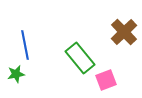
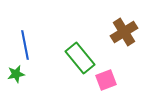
brown cross: rotated 12 degrees clockwise
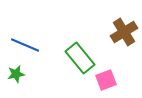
blue line: rotated 56 degrees counterclockwise
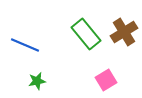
green rectangle: moved 6 px right, 24 px up
green star: moved 21 px right, 7 px down
pink square: rotated 10 degrees counterclockwise
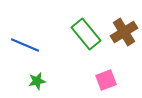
pink square: rotated 10 degrees clockwise
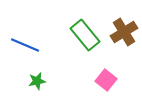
green rectangle: moved 1 px left, 1 px down
pink square: rotated 30 degrees counterclockwise
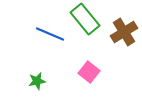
green rectangle: moved 16 px up
blue line: moved 25 px right, 11 px up
pink square: moved 17 px left, 8 px up
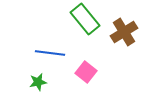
blue line: moved 19 px down; rotated 16 degrees counterclockwise
pink square: moved 3 px left
green star: moved 1 px right, 1 px down
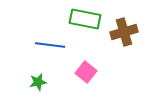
green rectangle: rotated 40 degrees counterclockwise
brown cross: rotated 16 degrees clockwise
blue line: moved 8 px up
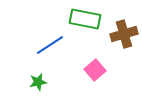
brown cross: moved 2 px down
blue line: rotated 40 degrees counterclockwise
pink square: moved 9 px right, 2 px up; rotated 10 degrees clockwise
